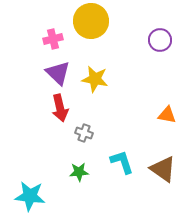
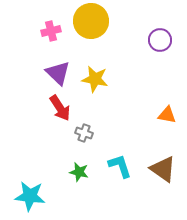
pink cross: moved 2 px left, 8 px up
red arrow: rotated 20 degrees counterclockwise
cyan L-shape: moved 2 px left, 4 px down
green star: rotated 18 degrees clockwise
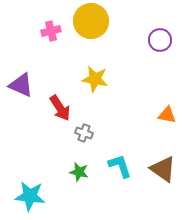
purple triangle: moved 37 px left, 12 px down; rotated 20 degrees counterclockwise
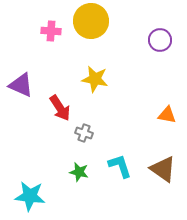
pink cross: rotated 18 degrees clockwise
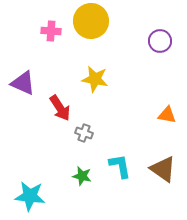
purple circle: moved 1 px down
purple triangle: moved 2 px right, 2 px up
cyan L-shape: rotated 8 degrees clockwise
green star: moved 3 px right, 4 px down
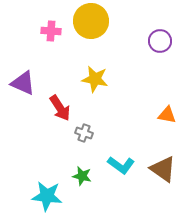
cyan L-shape: moved 1 px right, 1 px up; rotated 136 degrees clockwise
cyan star: moved 17 px right
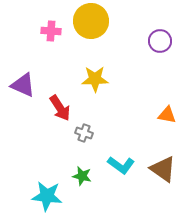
yellow star: rotated 12 degrees counterclockwise
purple triangle: moved 2 px down
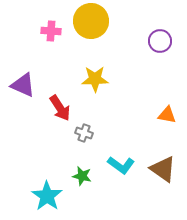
cyan star: rotated 28 degrees clockwise
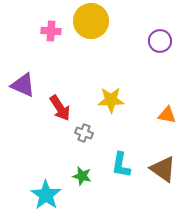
yellow star: moved 16 px right, 21 px down
cyan L-shape: rotated 64 degrees clockwise
cyan star: moved 1 px left, 1 px up
